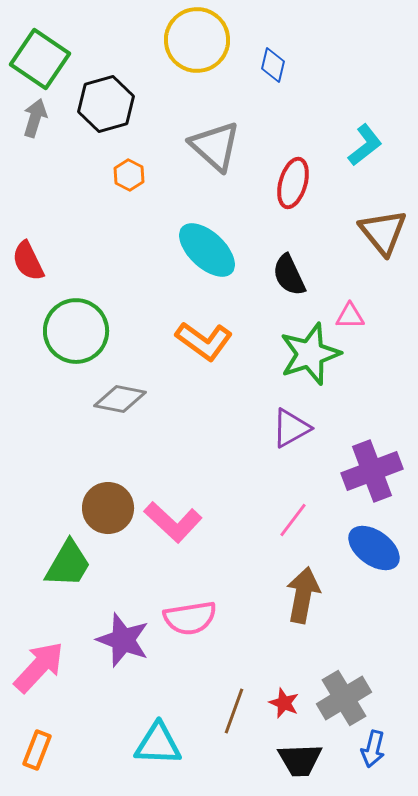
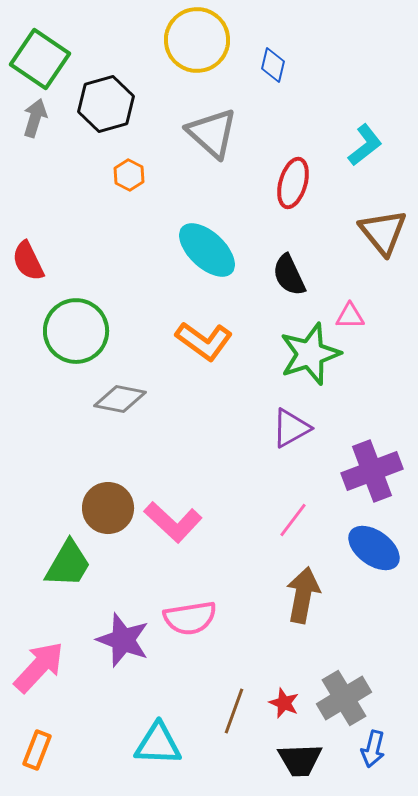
gray triangle: moved 3 px left, 13 px up
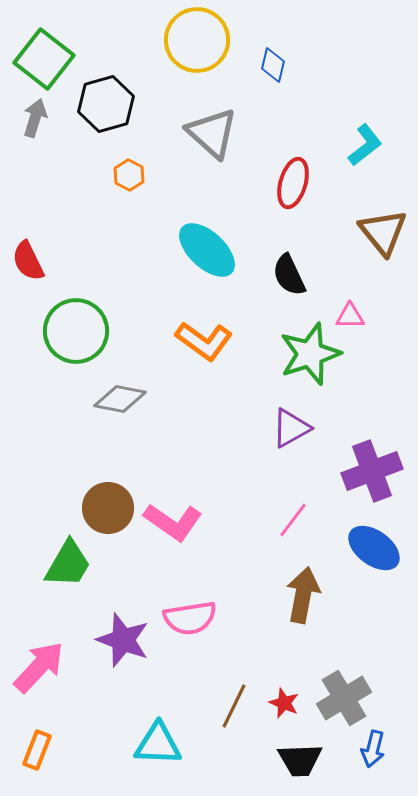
green square: moved 4 px right; rotated 4 degrees clockwise
pink L-shape: rotated 8 degrees counterclockwise
brown line: moved 5 px up; rotated 6 degrees clockwise
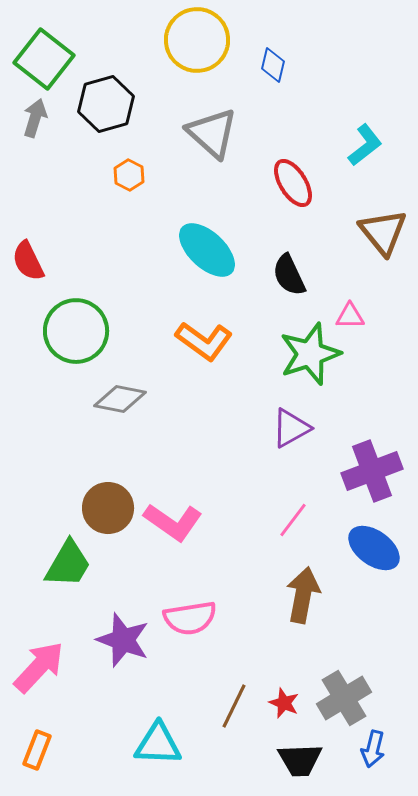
red ellipse: rotated 48 degrees counterclockwise
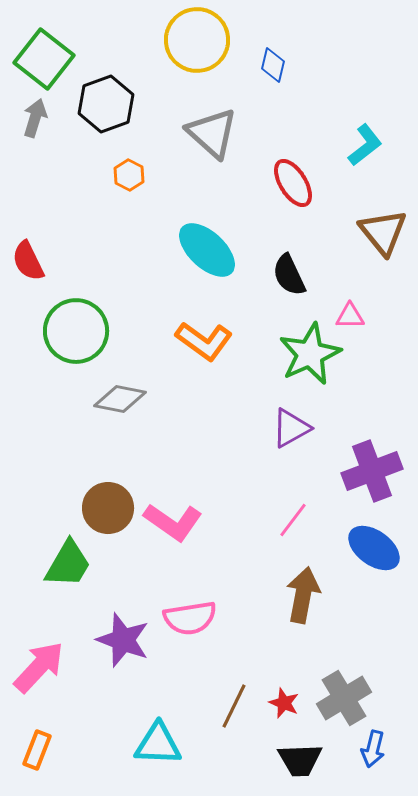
black hexagon: rotated 4 degrees counterclockwise
green star: rotated 6 degrees counterclockwise
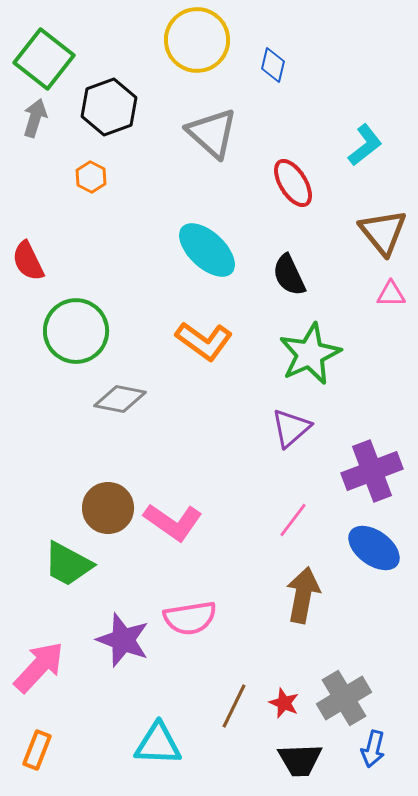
black hexagon: moved 3 px right, 3 px down
orange hexagon: moved 38 px left, 2 px down
pink triangle: moved 41 px right, 22 px up
purple triangle: rotated 12 degrees counterclockwise
green trapezoid: rotated 88 degrees clockwise
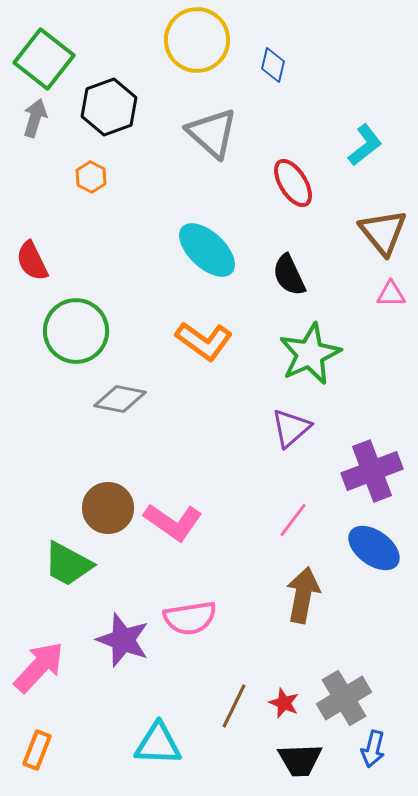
red semicircle: moved 4 px right
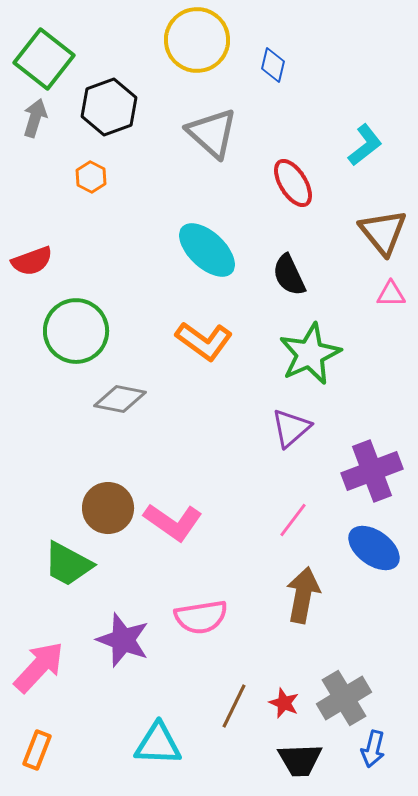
red semicircle: rotated 84 degrees counterclockwise
pink semicircle: moved 11 px right, 1 px up
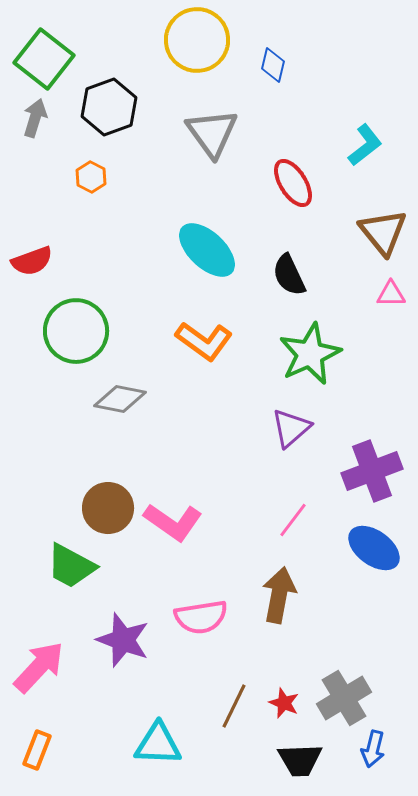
gray triangle: rotated 12 degrees clockwise
green trapezoid: moved 3 px right, 2 px down
brown arrow: moved 24 px left
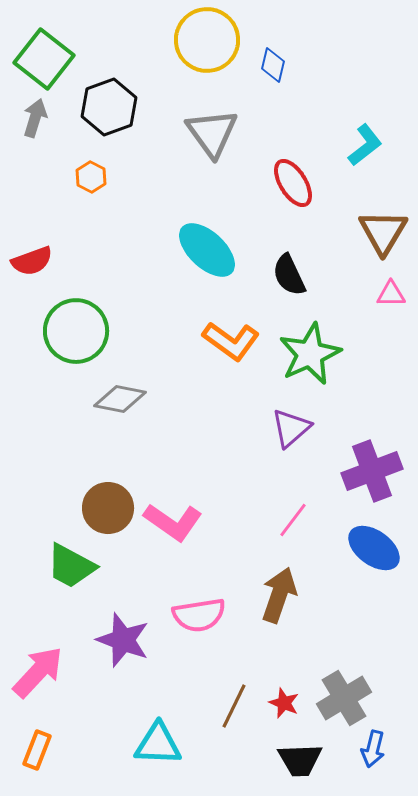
yellow circle: moved 10 px right
brown triangle: rotated 10 degrees clockwise
orange L-shape: moved 27 px right
brown arrow: rotated 8 degrees clockwise
pink semicircle: moved 2 px left, 2 px up
pink arrow: moved 1 px left, 5 px down
